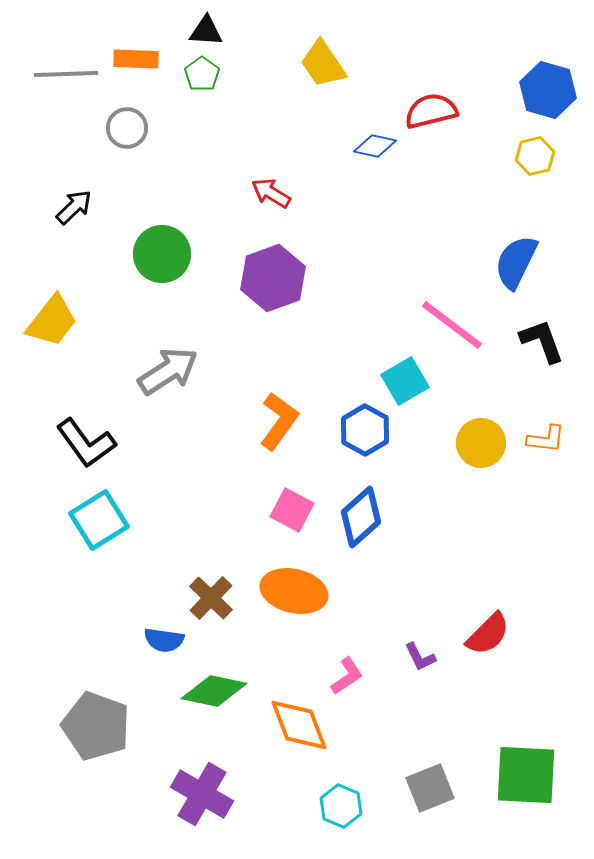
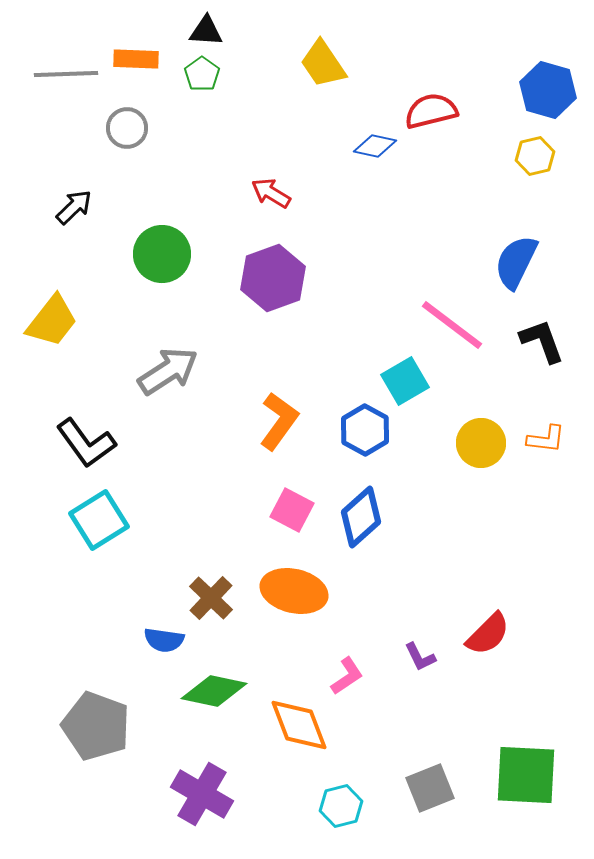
cyan hexagon at (341, 806): rotated 24 degrees clockwise
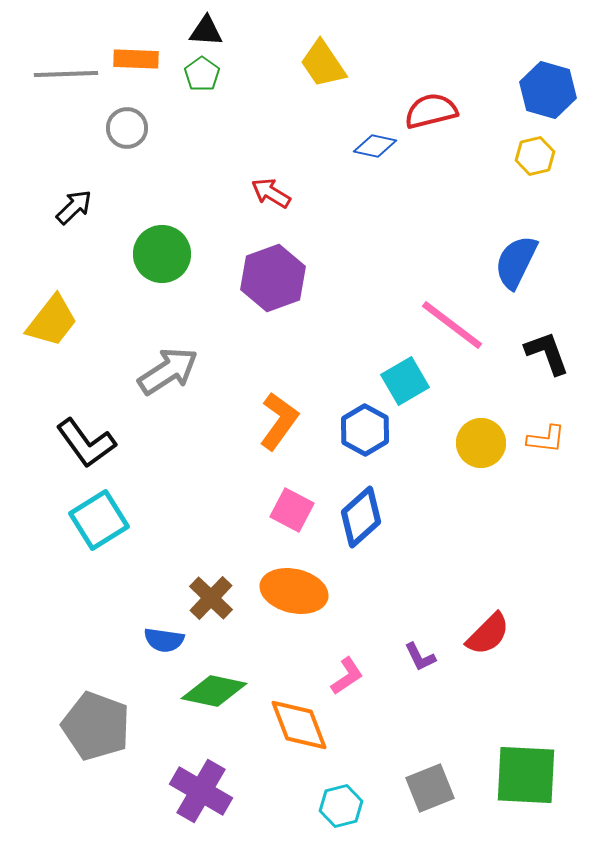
black L-shape at (542, 341): moved 5 px right, 12 px down
purple cross at (202, 794): moved 1 px left, 3 px up
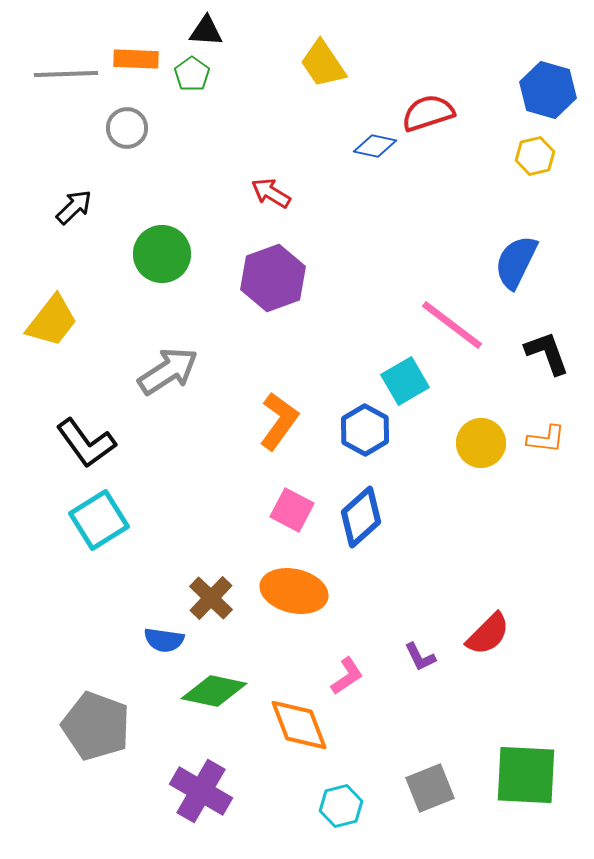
green pentagon at (202, 74): moved 10 px left
red semicircle at (431, 111): moved 3 px left, 2 px down; rotated 4 degrees counterclockwise
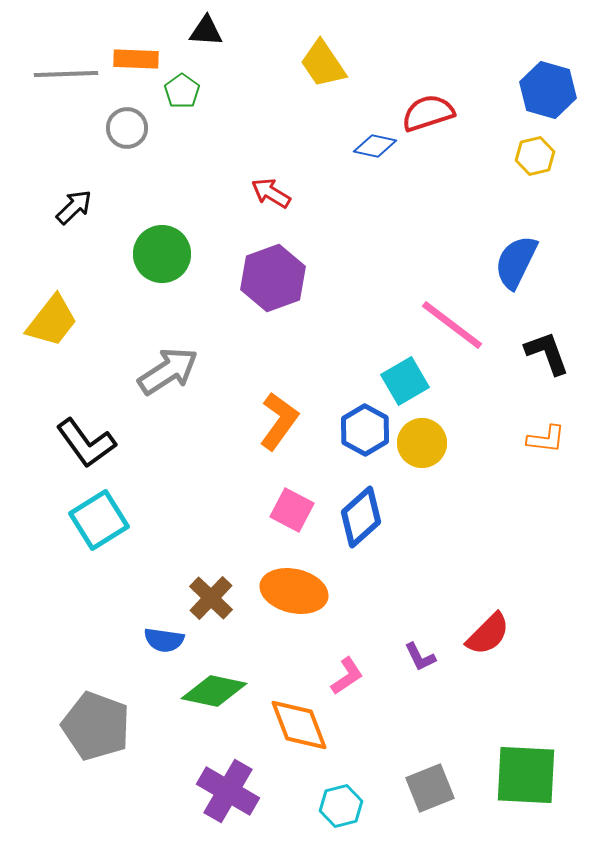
green pentagon at (192, 74): moved 10 px left, 17 px down
yellow circle at (481, 443): moved 59 px left
purple cross at (201, 791): moved 27 px right
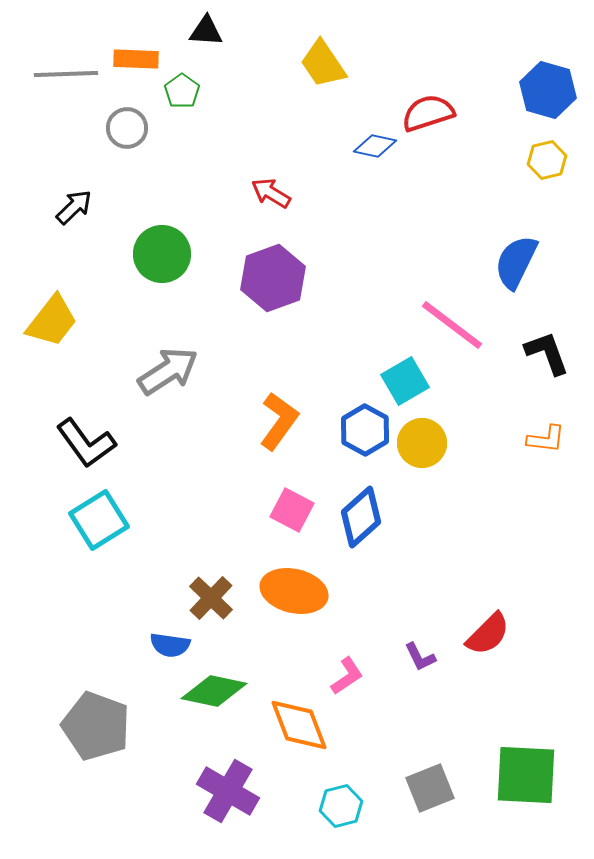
yellow hexagon at (535, 156): moved 12 px right, 4 px down
blue semicircle at (164, 640): moved 6 px right, 5 px down
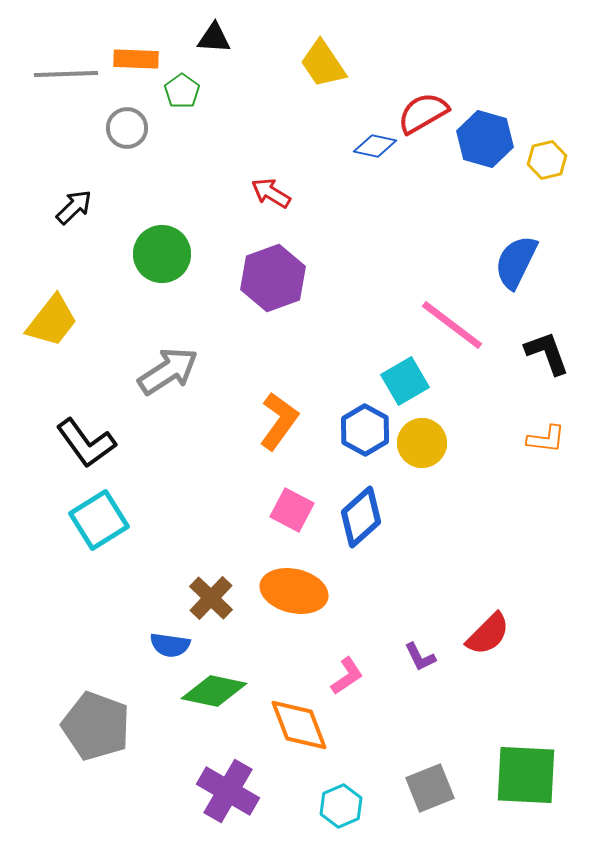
black triangle at (206, 31): moved 8 px right, 7 px down
blue hexagon at (548, 90): moved 63 px left, 49 px down
red semicircle at (428, 113): moved 5 px left; rotated 12 degrees counterclockwise
cyan hexagon at (341, 806): rotated 9 degrees counterclockwise
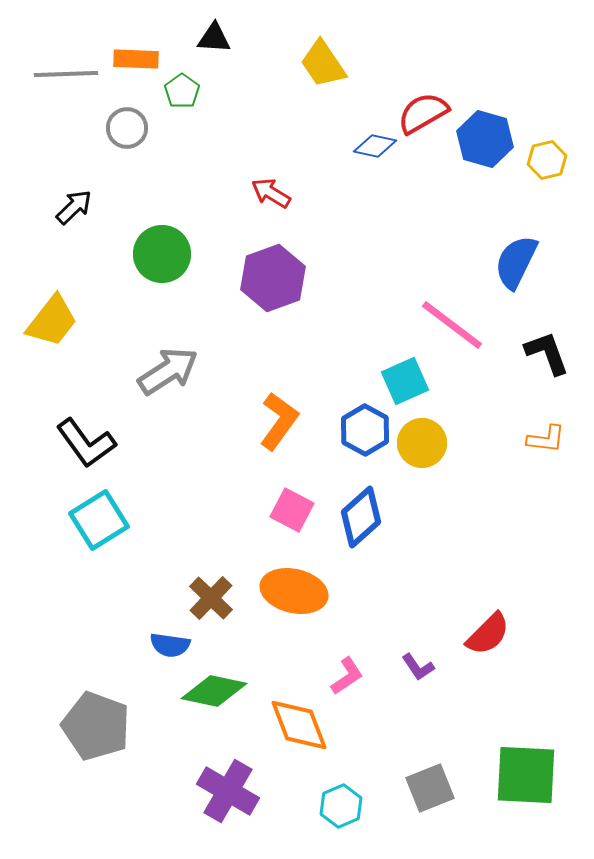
cyan square at (405, 381): rotated 6 degrees clockwise
purple L-shape at (420, 657): moved 2 px left, 10 px down; rotated 8 degrees counterclockwise
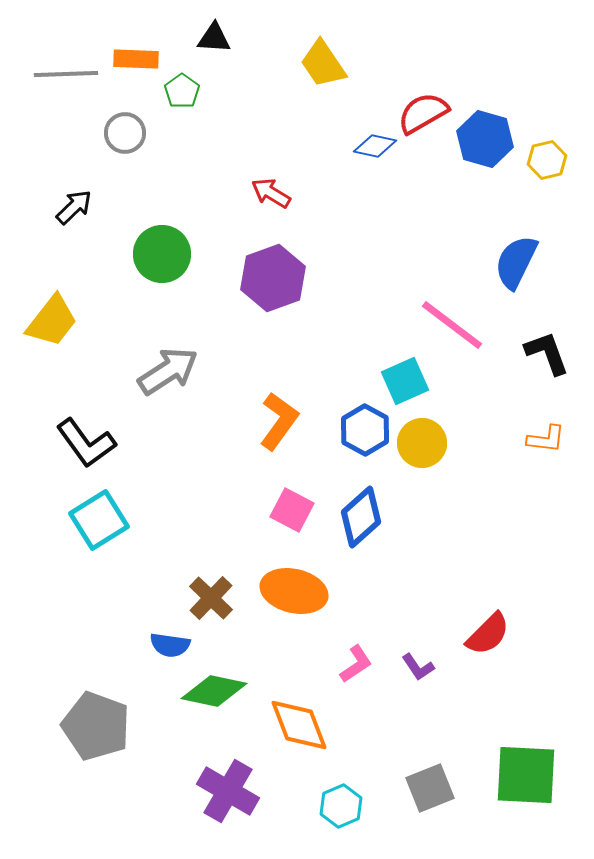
gray circle at (127, 128): moved 2 px left, 5 px down
pink L-shape at (347, 676): moved 9 px right, 12 px up
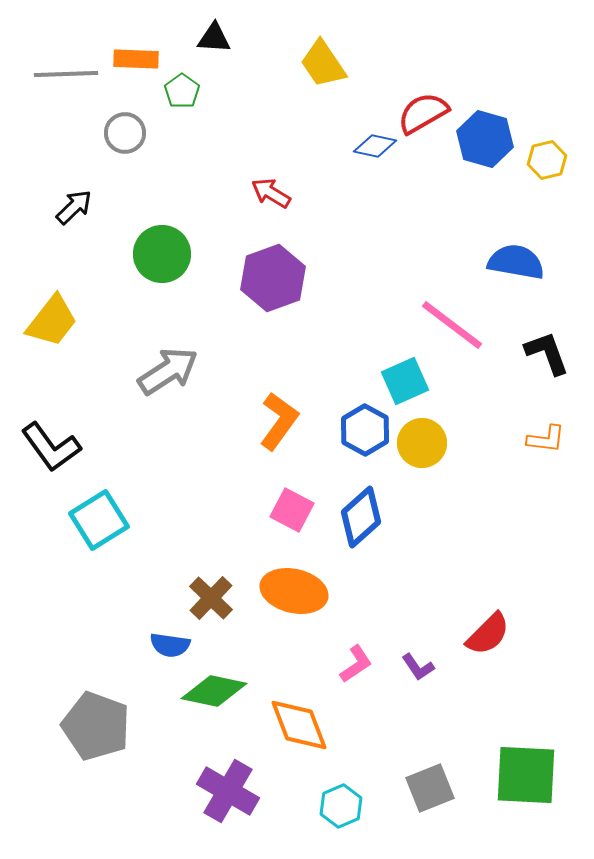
blue semicircle at (516, 262): rotated 74 degrees clockwise
black L-shape at (86, 443): moved 35 px left, 4 px down
